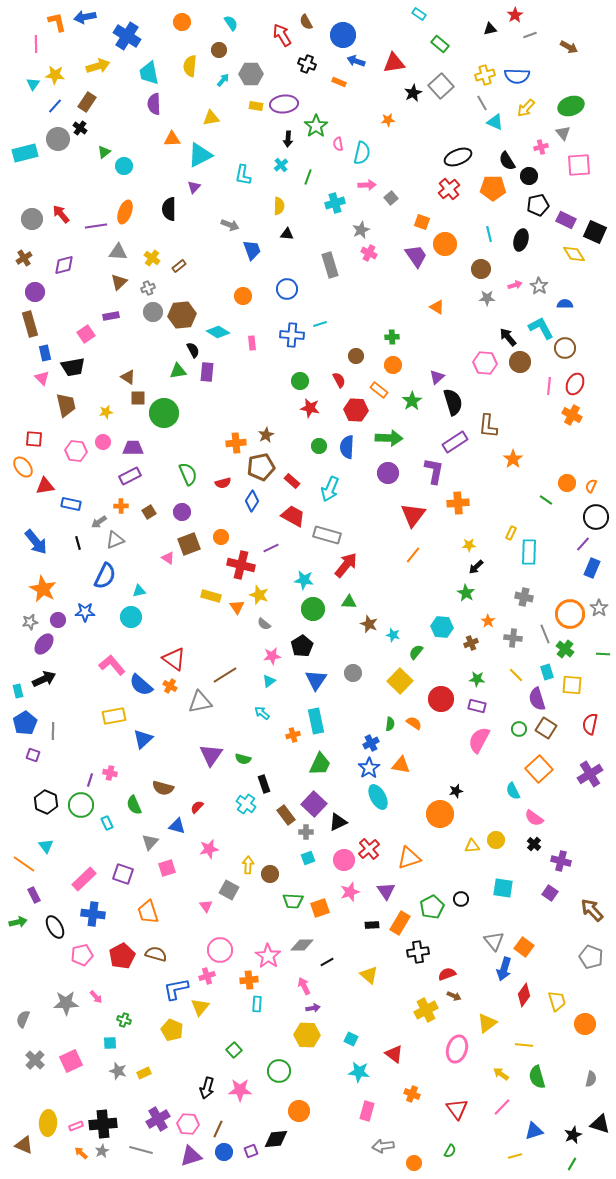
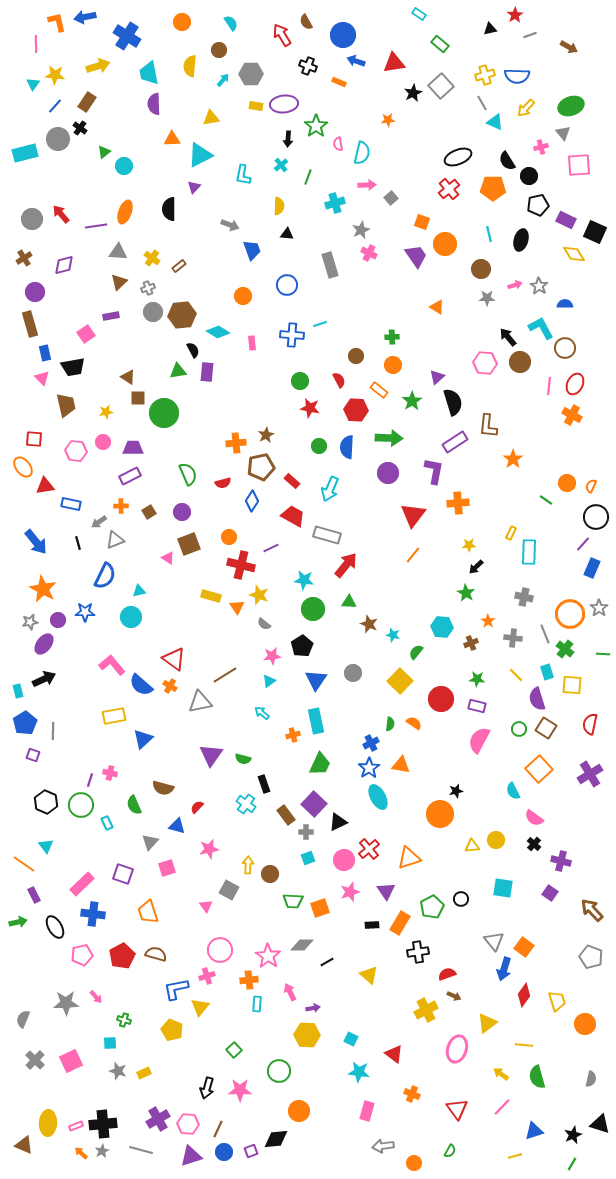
black cross at (307, 64): moved 1 px right, 2 px down
blue circle at (287, 289): moved 4 px up
orange circle at (221, 537): moved 8 px right
pink rectangle at (84, 879): moved 2 px left, 5 px down
pink arrow at (304, 986): moved 14 px left, 6 px down
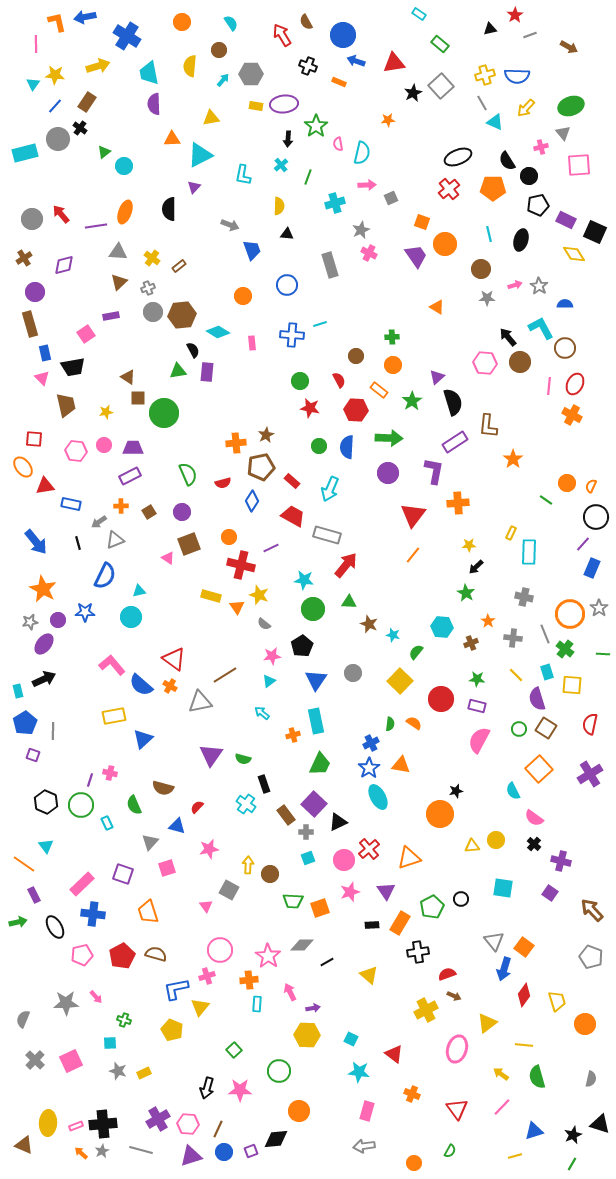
gray square at (391, 198): rotated 16 degrees clockwise
pink circle at (103, 442): moved 1 px right, 3 px down
gray arrow at (383, 1146): moved 19 px left
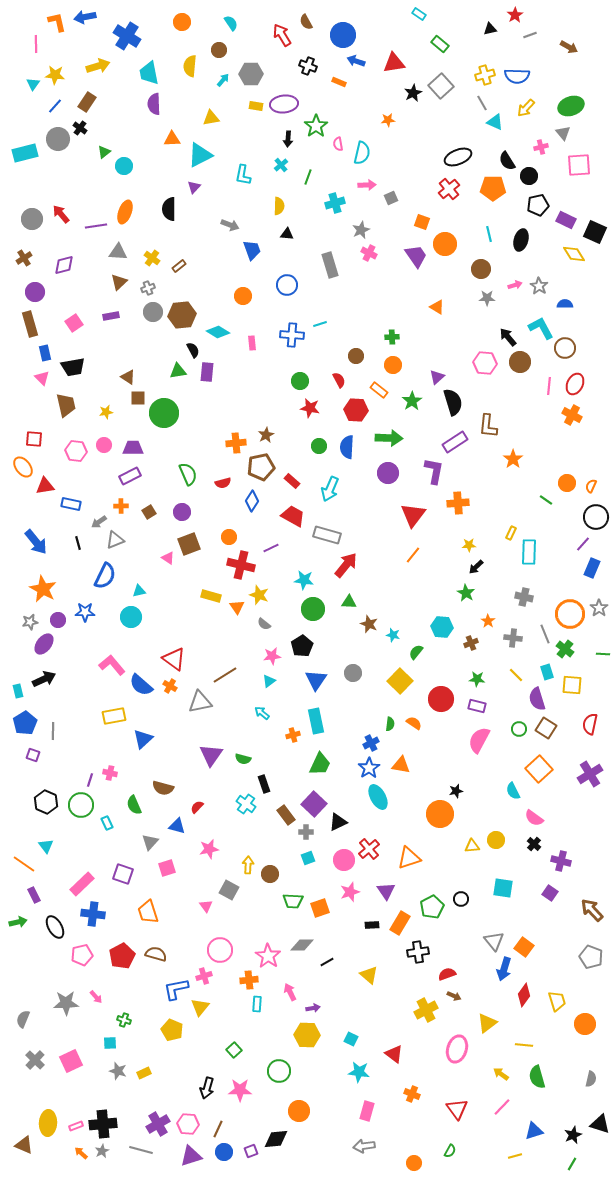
pink square at (86, 334): moved 12 px left, 11 px up
pink cross at (207, 976): moved 3 px left
purple cross at (158, 1119): moved 5 px down
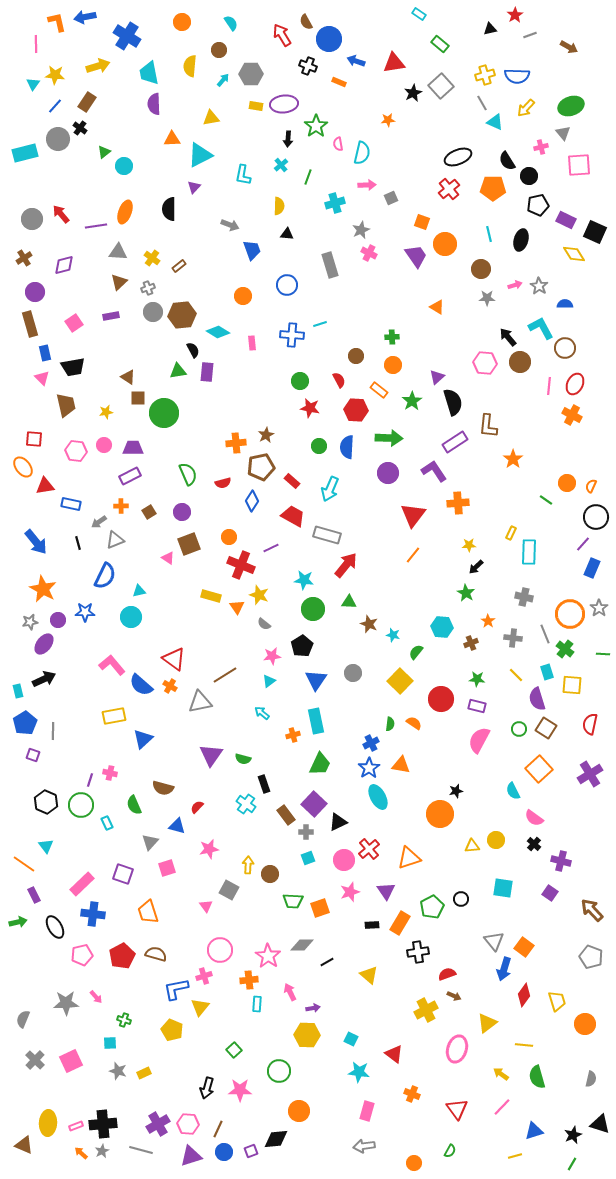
blue circle at (343, 35): moved 14 px left, 4 px down
purple L-shape at (434, 471): rotated 44 degrees counterclockwise
red cross at (241, 565): rotated 8 degrees clockwise
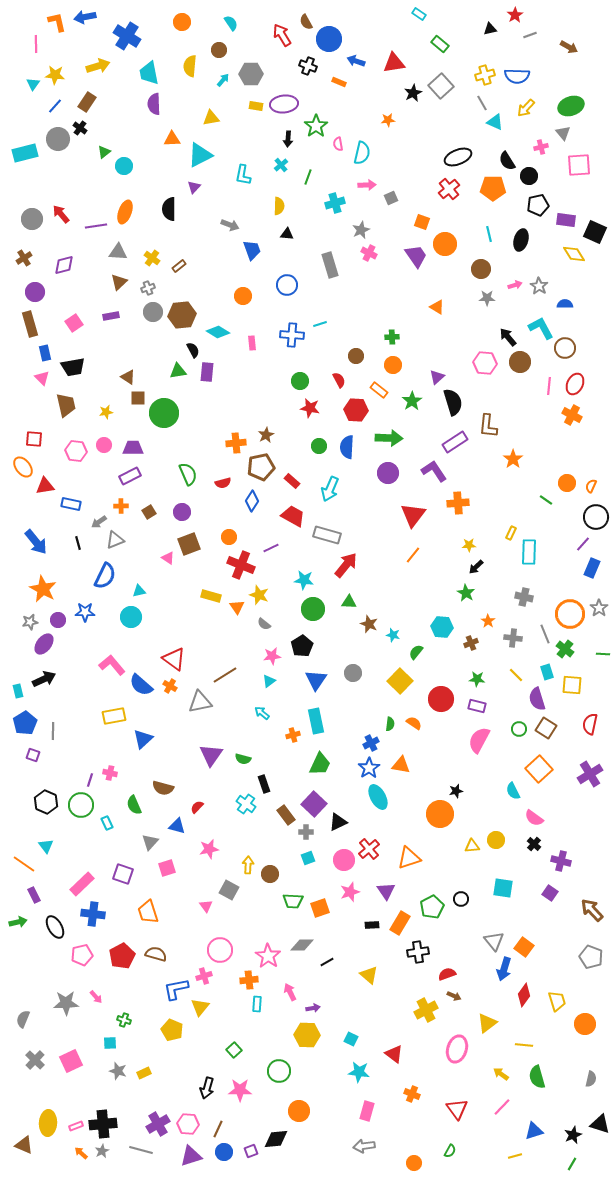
purple rectangle at (566, 220): rotated 18 degrees counterclockwise
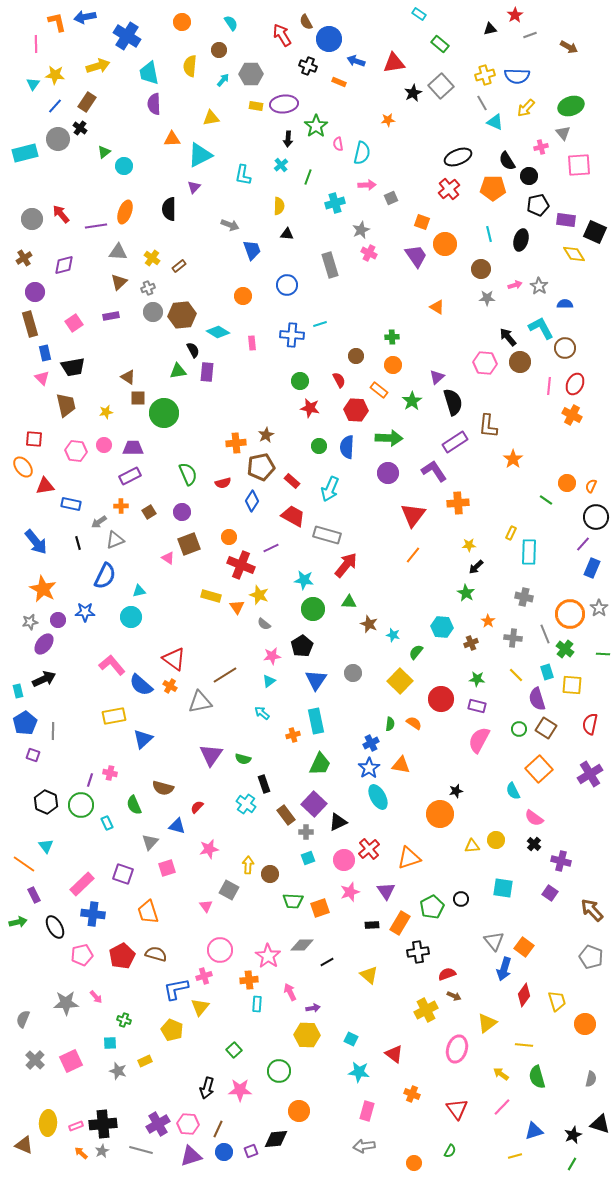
yellow rectangle at (144, 1073): moved 1 px right, 12 px up
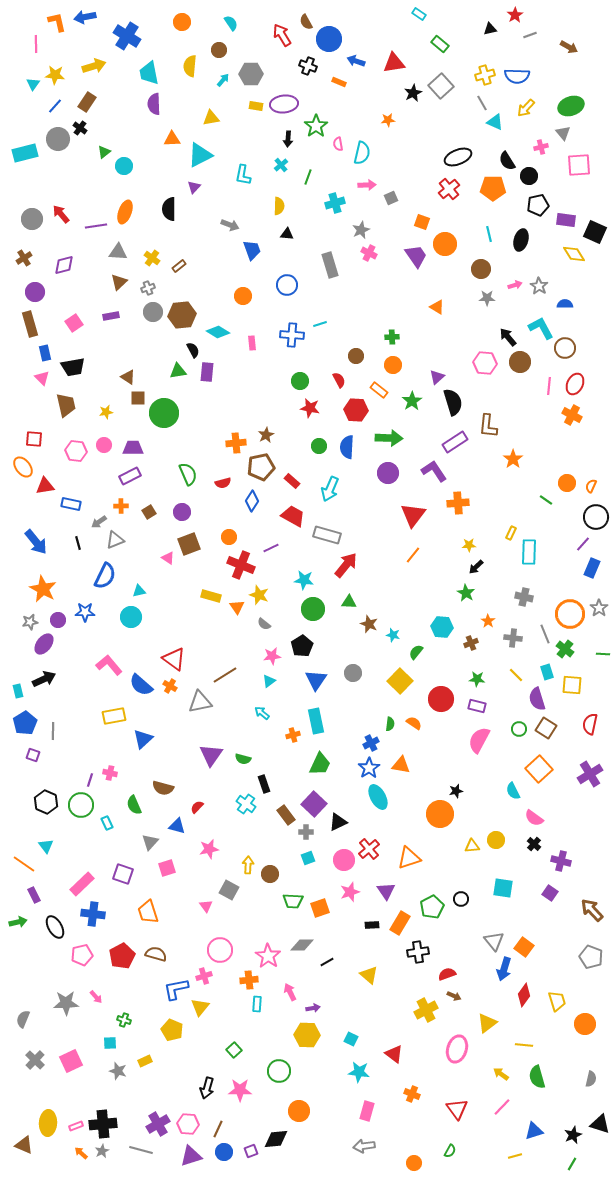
yellow arrow at (98, 66): moved 4 px left
pink L-shape at (112, 665): moved 3 px left
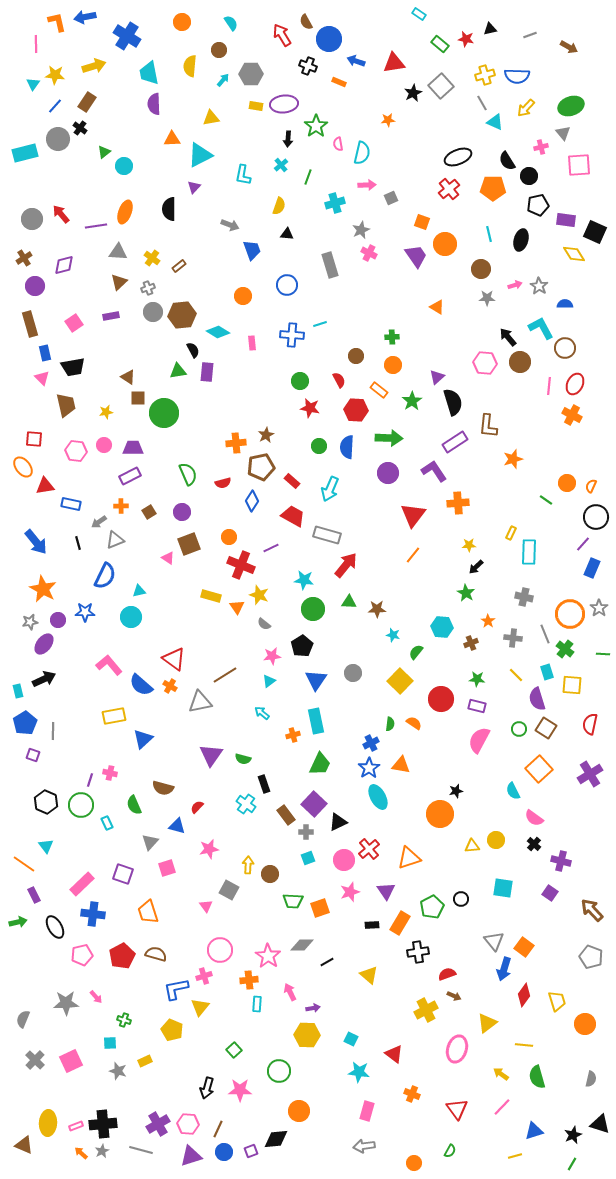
red star at (515, 15): moved 49 px left, 24 px down; rotated 28 degrees counterclockwise
yellow semicircle at (279, 206): rotated 18 degrees clockwise
purple circle at (35, 292): moved 6 px up
orange star at (513, 459): rotated 18 degrees clockwise
brown star at (369, 624): moved 8 px right, 15 px up; rotated 24 degrees counterclockwise
